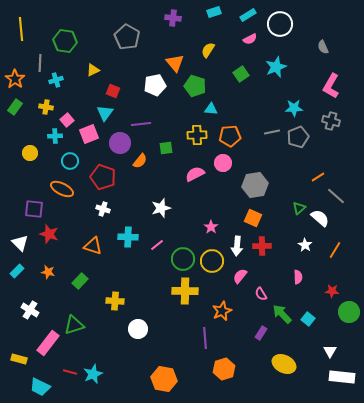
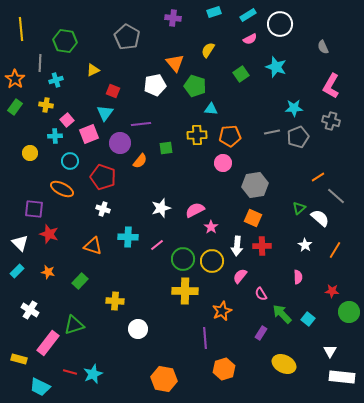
cyan star at (276, 67): rotated 30 degrees counterclockwise
yellow cross at (46, 107): moved 2 px up
pink semicircle at (195, 174): moved 36 px down
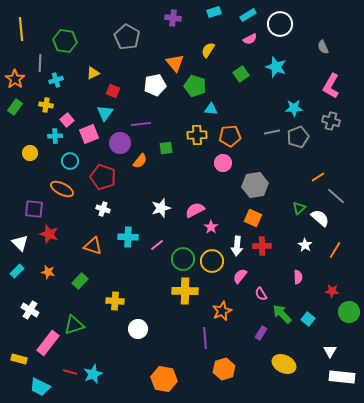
yellow triangle at (93, 70): moved 3 px down
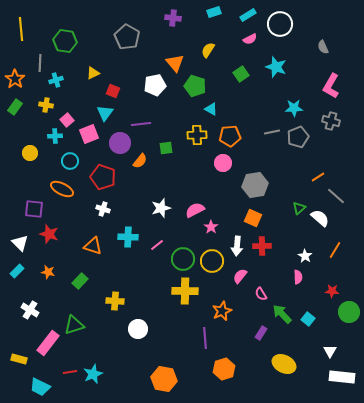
cyan triangle at (211, 109): rotated 24 degrees clockwise
white star at (305, 245): moved 11 px down
red line at (70, 372): rotated 24 degrees counterclockwise
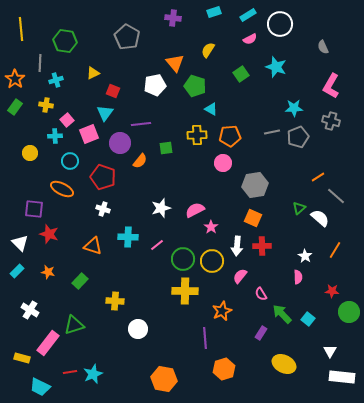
yellow rectangle at (19, 359): moved 3 px right, 1 px up
